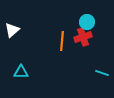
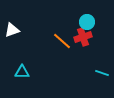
white triangle: rotated 21 degrees clockwise
orange line: rotated 54 degrees counterclockwise
cyan triangle: moved 1 px right
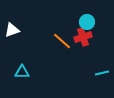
cyan line: rotated 32 degrees counterclockwise
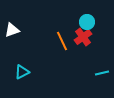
red cross: rotated 18 degrees counterclockwise
orange line: rotated 24 degrees clockwise
cyan triangle: rotated 28 degrees counterclockwise
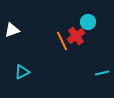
cyan circle: moved 1 px right
red cross: moved 7 px left, 1 px up
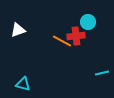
white triangle: moved 6 px right
red cross: rotated 30 degrees clockwise
orange line: rotated 36 degrees counterclockwise
cyan triangle: moved 1 px right, 12 px down; rotated 42 degrees clockwise
